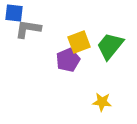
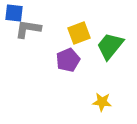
yellow square: moved 9 px up
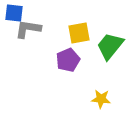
yellow square: rotated 10 degrees clockwise
yellow star: moved 1 px left, 3 px up
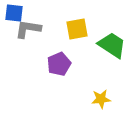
yellow square: moved 2 px left, 4 px up
green trapezoid: moved 2 px right, 1 px up; rotated 84 degrees clockwise
purple pentagon: moved 9 px left, 4 px down
yellow star: rotated 12 degrees counterclockwise
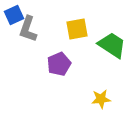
blue square: moved 2 px down; rotated 30 degrees counterclockwise
gray L-shape: rotated 80 degrees counterclockwise
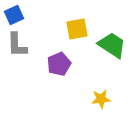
gray L-shape: moved 11 px left, 16 px down; rotated 20 degrees counterclockwise
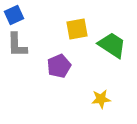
purple pentagon: moved 2 px down
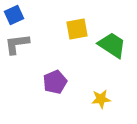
gray L-shape: moved 1 px up; rotated 84 degrees clockwise
purple pentagon: moved 4 px left, 16 px down
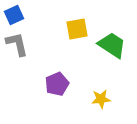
gray L-shape: rotated 84 degrees clockwise
purple pentagon: moved 2 px right, 2 px down
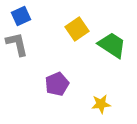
blue square: moved 7 px right, 1 px down
yellow square: rotated 25 degrees counterclockwise
yellow star: moved 5 px down
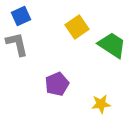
yellow square: moved 2 px up
